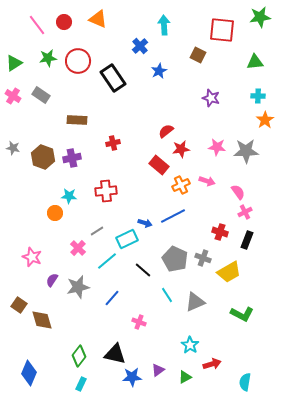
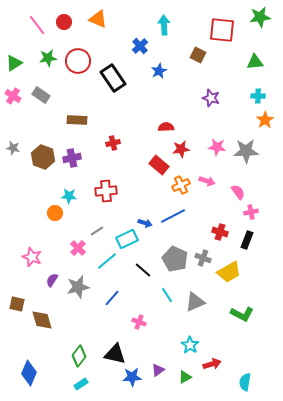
red semicircle at (166, 131): moved 4 px up; rotated 35 degrees clockwise
pink cross at (245, 212): moved 6 px right; rotated 16 degrees clockwise
brown square at (19, 305): moved 2 px left, 1 px up; rotated 21 degrees counterclockwise
cyan rectangle at (81, 384): rotated 32 degrees clockwise
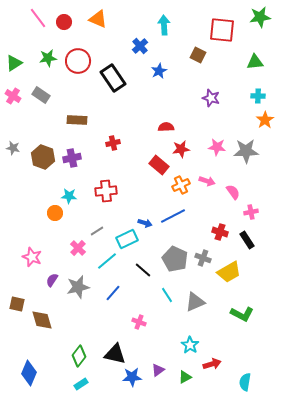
pink line at (37, 25): moved 1 px right, 7 px up
pink semicircle at (238, 192): moved 5 px left
black rectangle at (247, 240): rotated 54 degrees counterclockwise
blue line at (112, 298): moved 1 px right, 5 px up
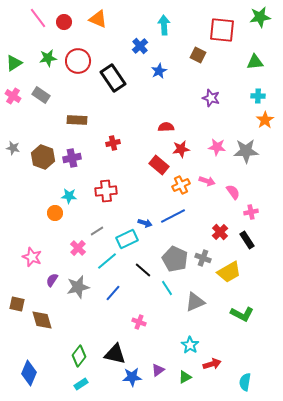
red cross at (220, 232): rotated 28 degrees clockwise
cyan line at (167, 295): moved 7 px up
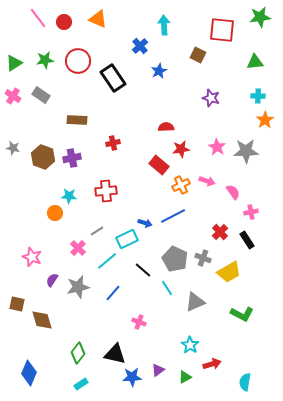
green star at (48, 58): moved 3 px left, 2 px down
pink star at (217, 147): rotated 24 degrees clockwise
green diamond at (79, 356): moved 1 px left, 3 px up
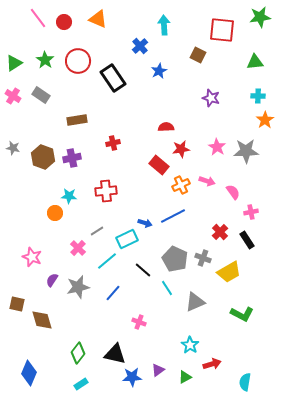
green star at (45, 60): rotated 30 degrees counterclockwise
brown rectangle at (77, 120): rotated 12 degrees counterclockwise
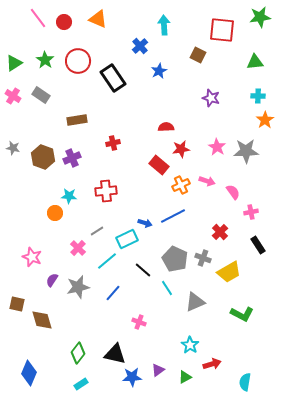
purple cross at (72, 158): rotated 12 degrees counterclockwise
black rectangle at (247, 240): moved 11 px right, 5 px down
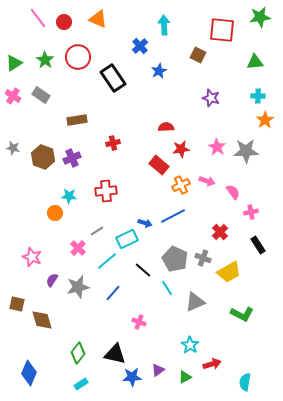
red circle at (78, 61): moved 4 px up
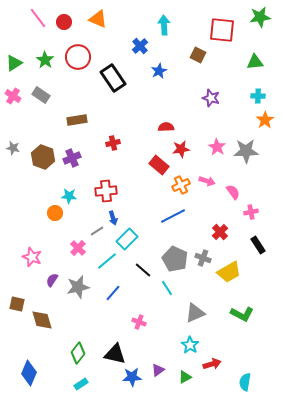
blue arrow at (145, 223): moved 32 px left, 5 px up; rotated 56 degrees clockwise
cyan rectangle at (127, 239): rotated 20 degrees counterclockwise
gray triangle at (195, 302): moved 11 px down
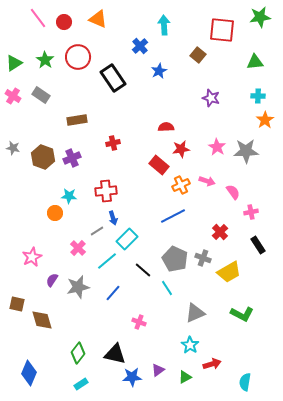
brown square at (198, 55): rotated 14 degrees clockwise
pink star at (32, 257): rotated 24 degrees clockwise
